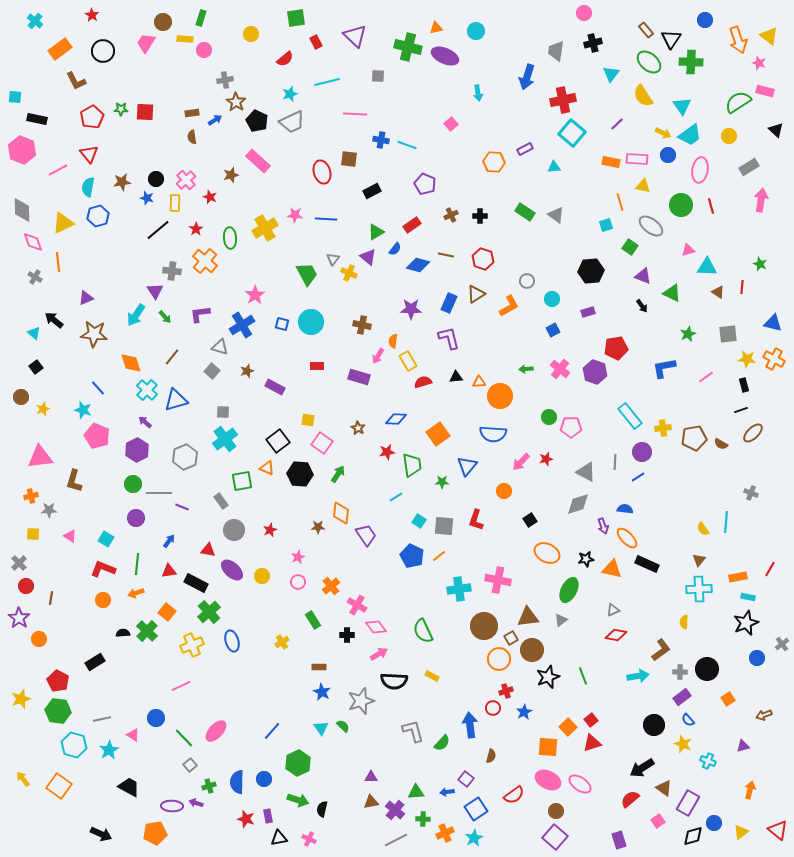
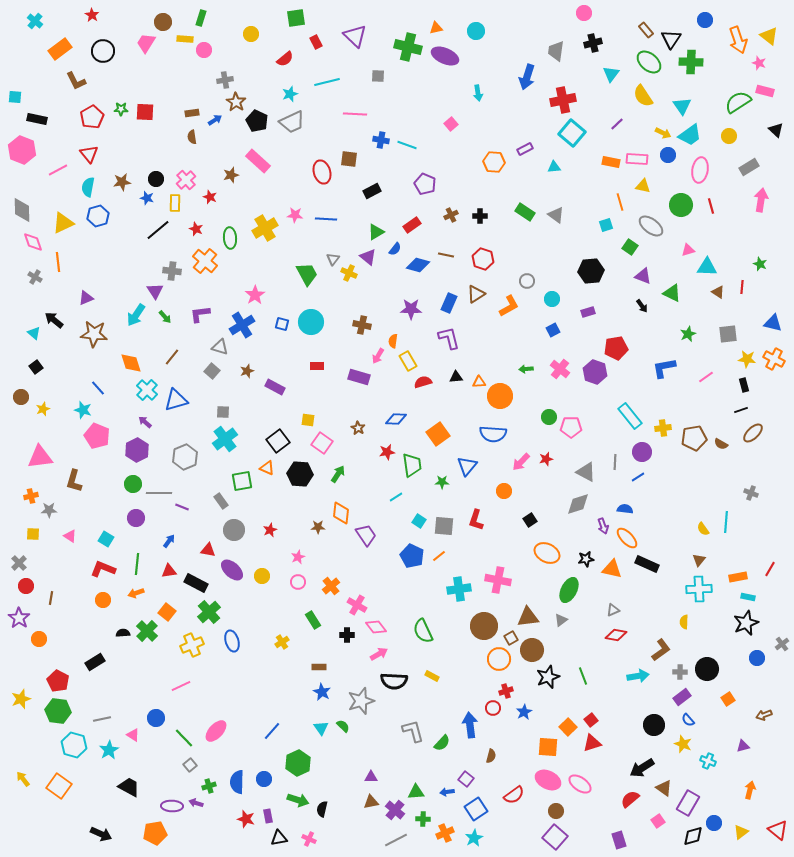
red star at (196, 229): rotated 16 degrees counterclockwise
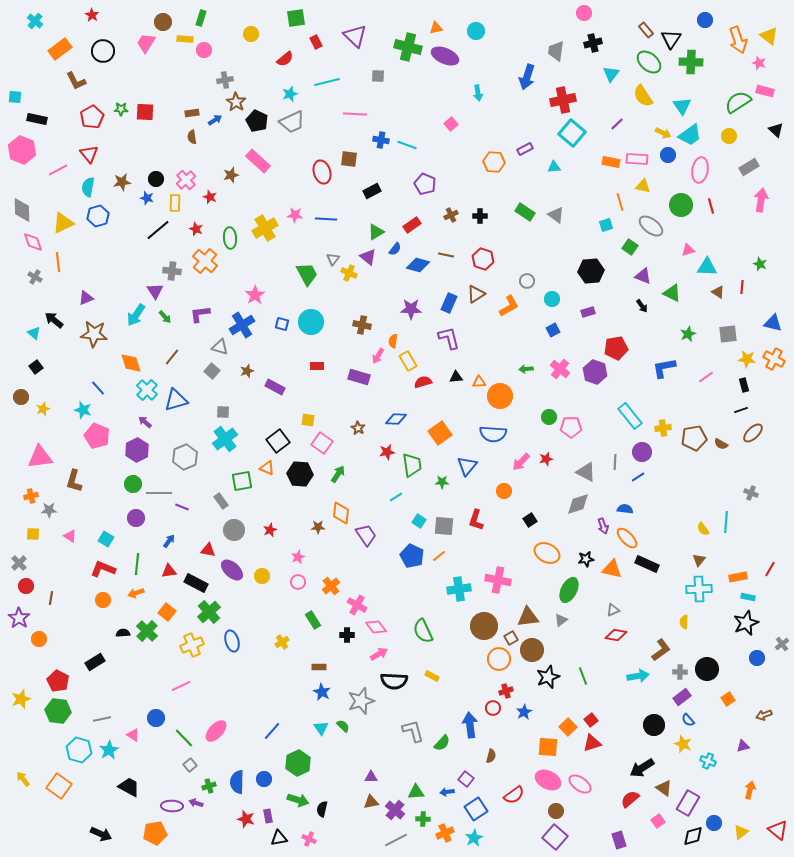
orange square at (438, 434): moved 2 px right, 1 px up
cyan hexagon at (74, 745): moved 5 px right, 5 px down
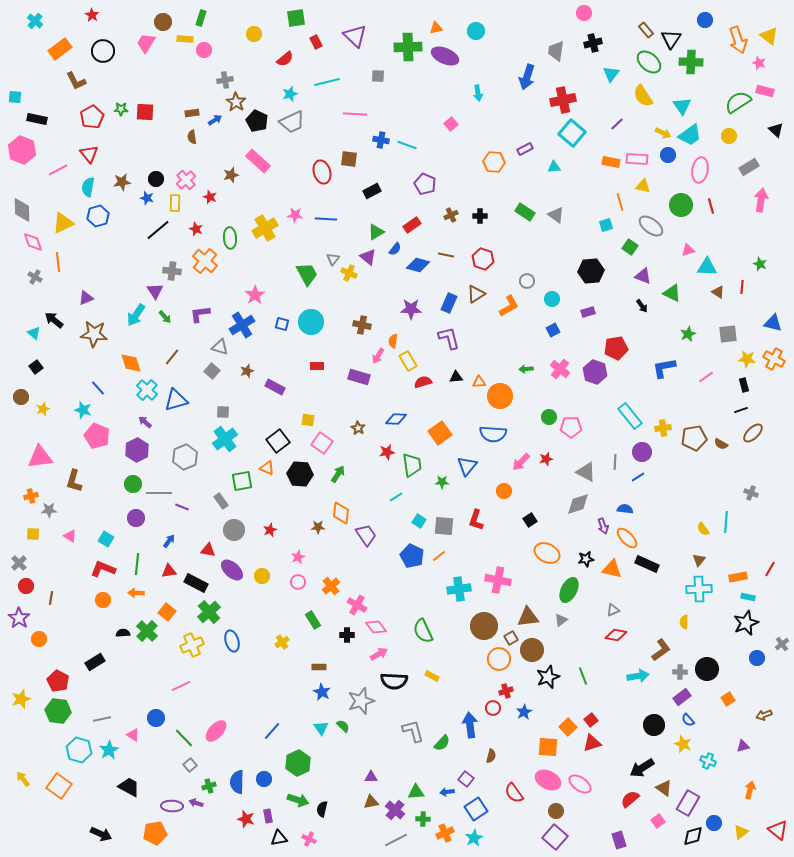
yellow circle at (251, 34): moved 3 px right
green cross at (408, 47): rotated 16 degrees counterclockwise
orange arrow at (136, 593): rotated 21 degrees clockwise
red semicircle at (514, 795): moved 2 px up; rotated 90 degrees clockwise
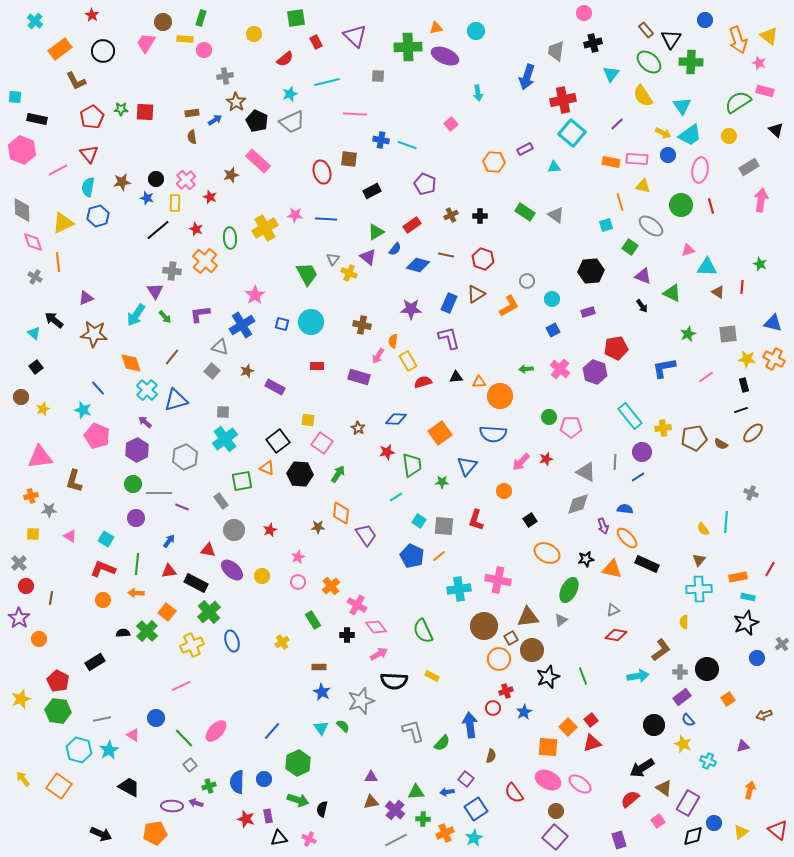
gray cross at (225, 80): moved 4 px up
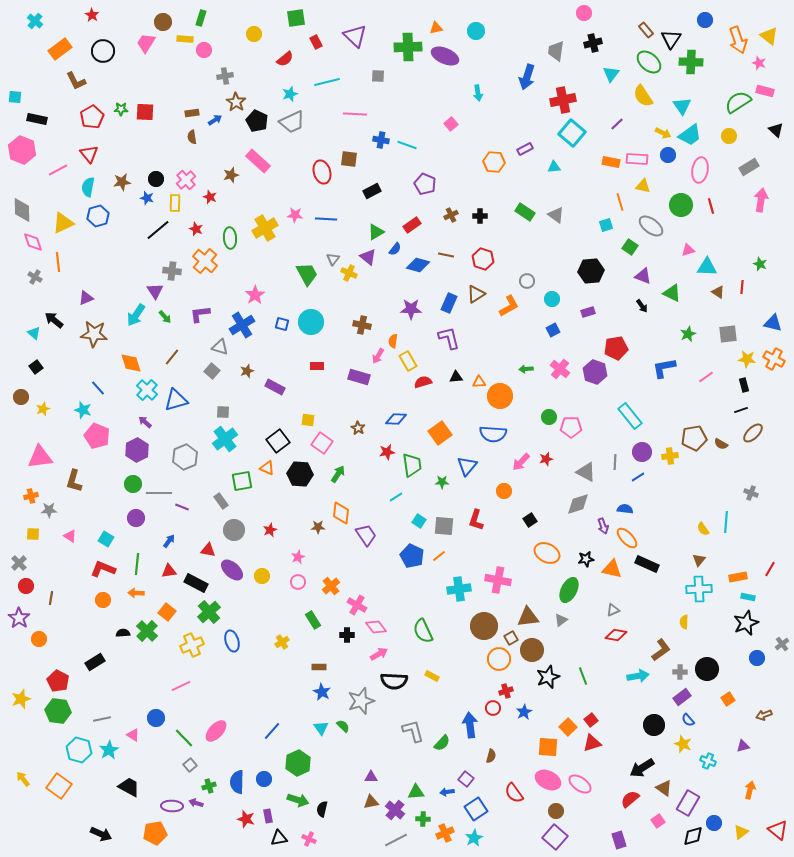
yellow cross at (663, 428): moved 7 px right, 28 px down
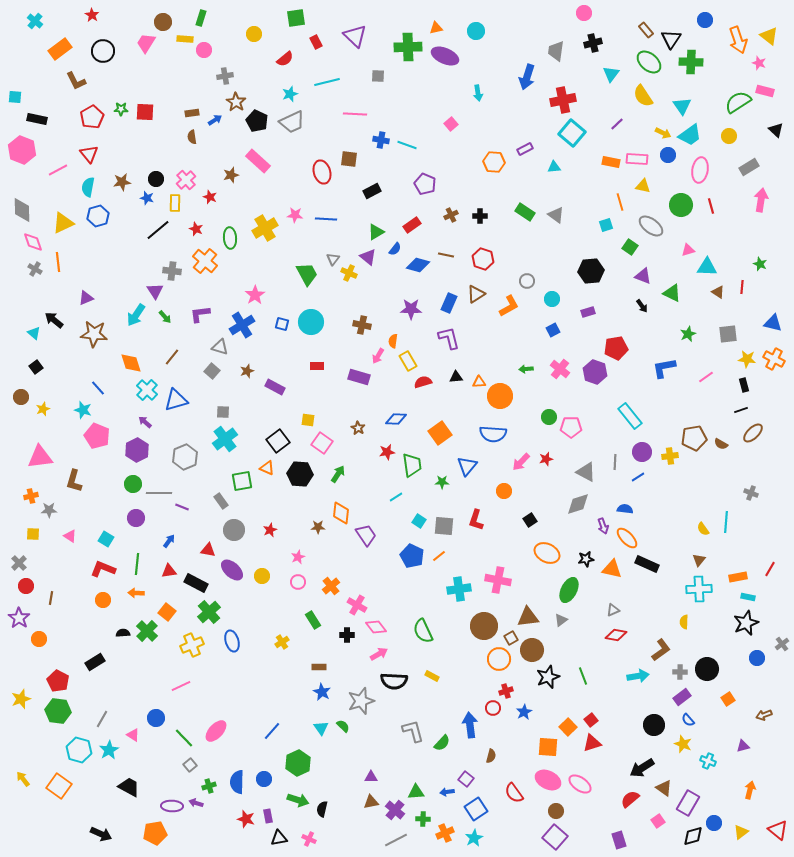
gray cross at (35, 277): moved 8 px up
gray line at (102, 719): rotated 48 degrees counterclockwise
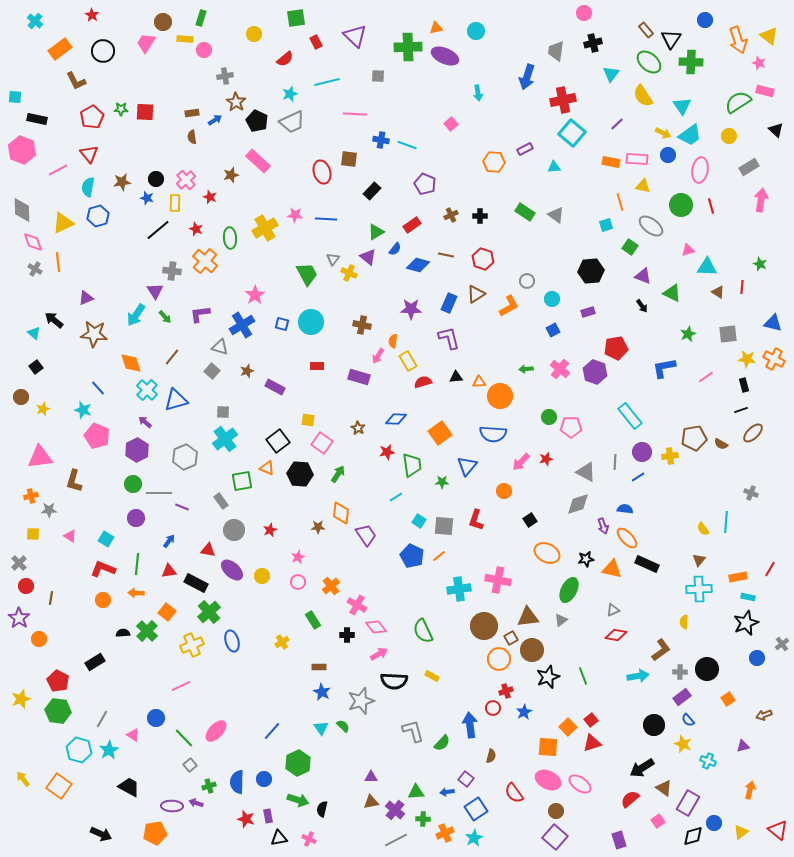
black rectangle at (372, 191): rotated 18 degrees counterclockwise
